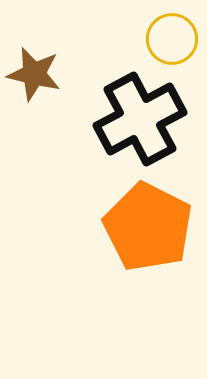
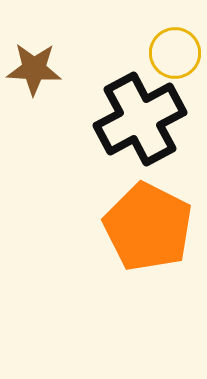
yellow circle: moved 3 px right, 14 px down
brown star: moved 5 px up; rotated 10 degrees counterclockwise
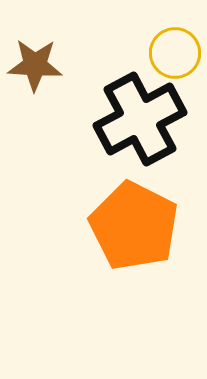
brown star: moved 1 px right, 4 px up
orange pentagon: moved 14 px left, 1 px up
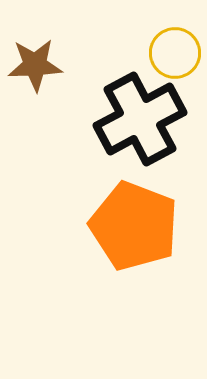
brown star: rotated 6 degrees counterclockwise
orange pentagon: rotated 6 degrees counterclockwise
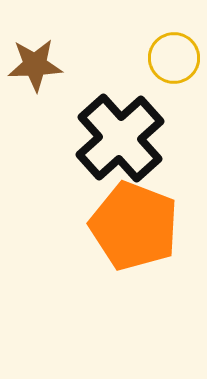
yellow circle: moved 1 px left, 5 px down
black cross: moved 20 px left, 19 px down; rotated 14 degrees counterclockwise
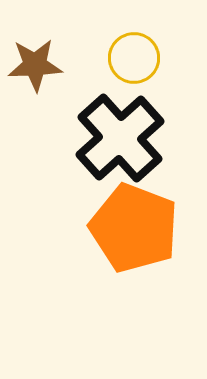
yellow circle: moved 40 px left
orange pentagon: moved 2 px down
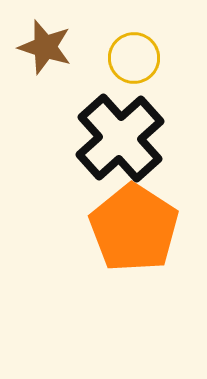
brown star: moved 10 px right, 18 px up; rotated 20 degrees clockwise
orange pentagon: rotated 12 degrees clockwise
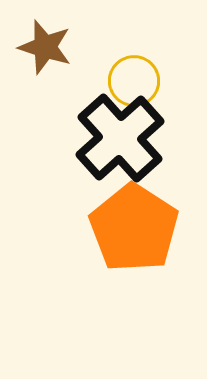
yellow circle: moved 23 px down
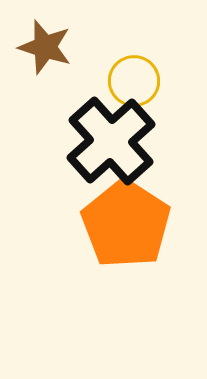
black cross: moved 9 px left, 3 px down
orange pentagon: moved 8 px left, 4 px up
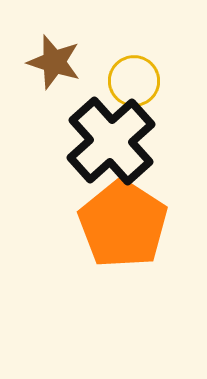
brown star: moved 9 px right, 15 px down
orange pentagon: moved 3 px left
